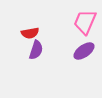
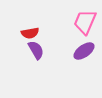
purple semicircle: rotated 48 degrees counterclockwise
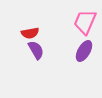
purple ellipse: rotated 25 degrees counterclockwise
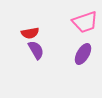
pink trapezoid: rotated 132 degrees counterclockwise
purple ellipse: moved 1 px left, 3 px down
